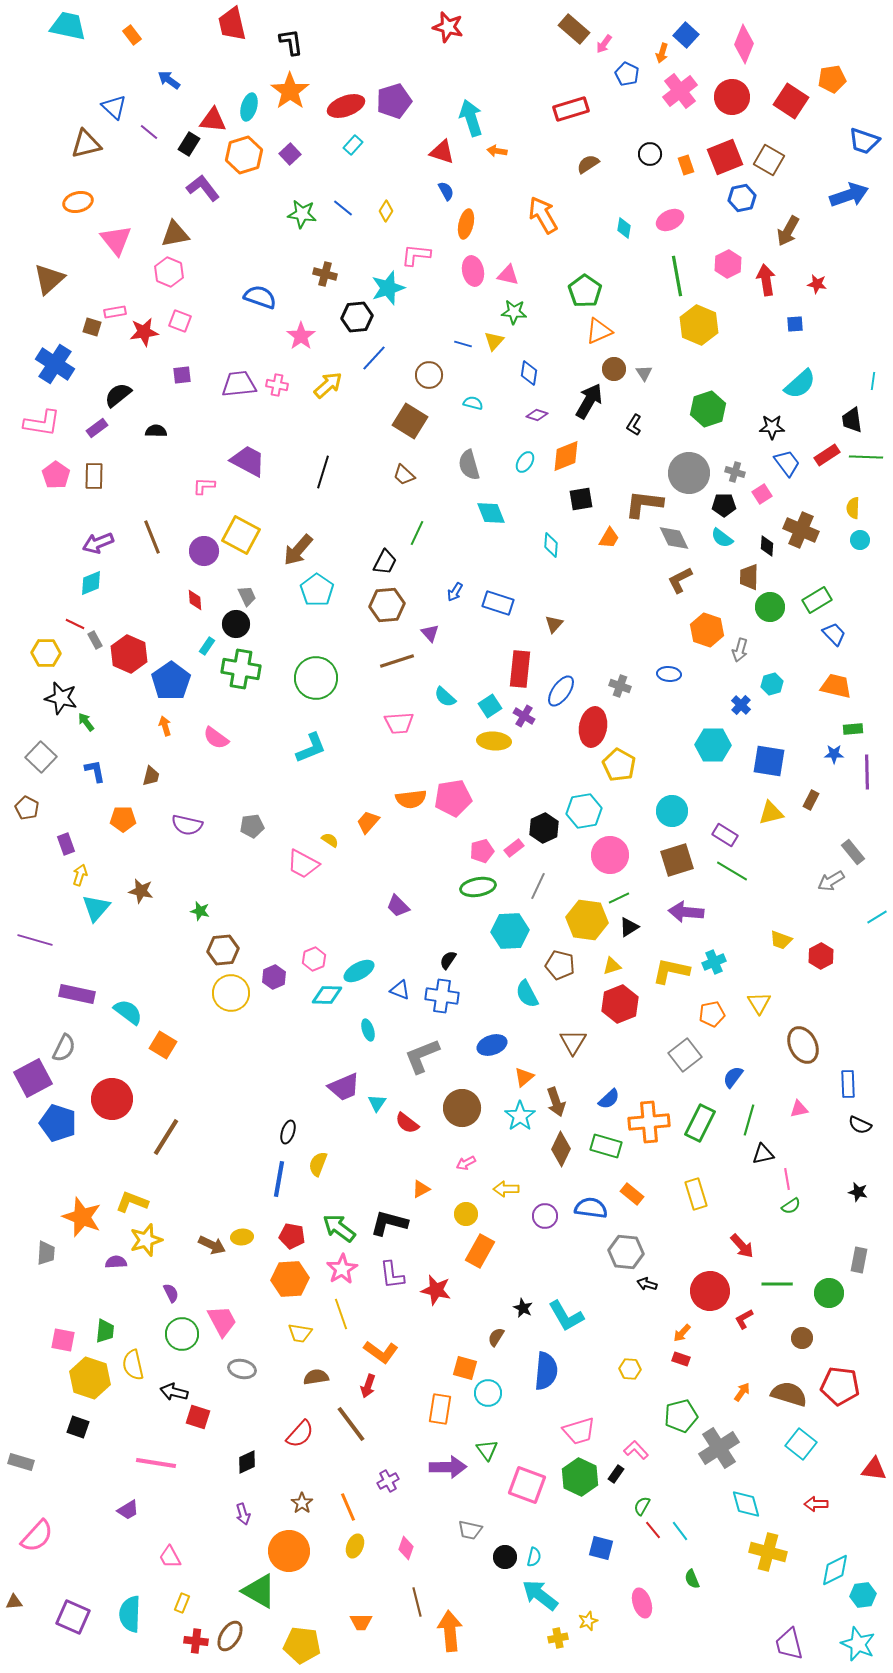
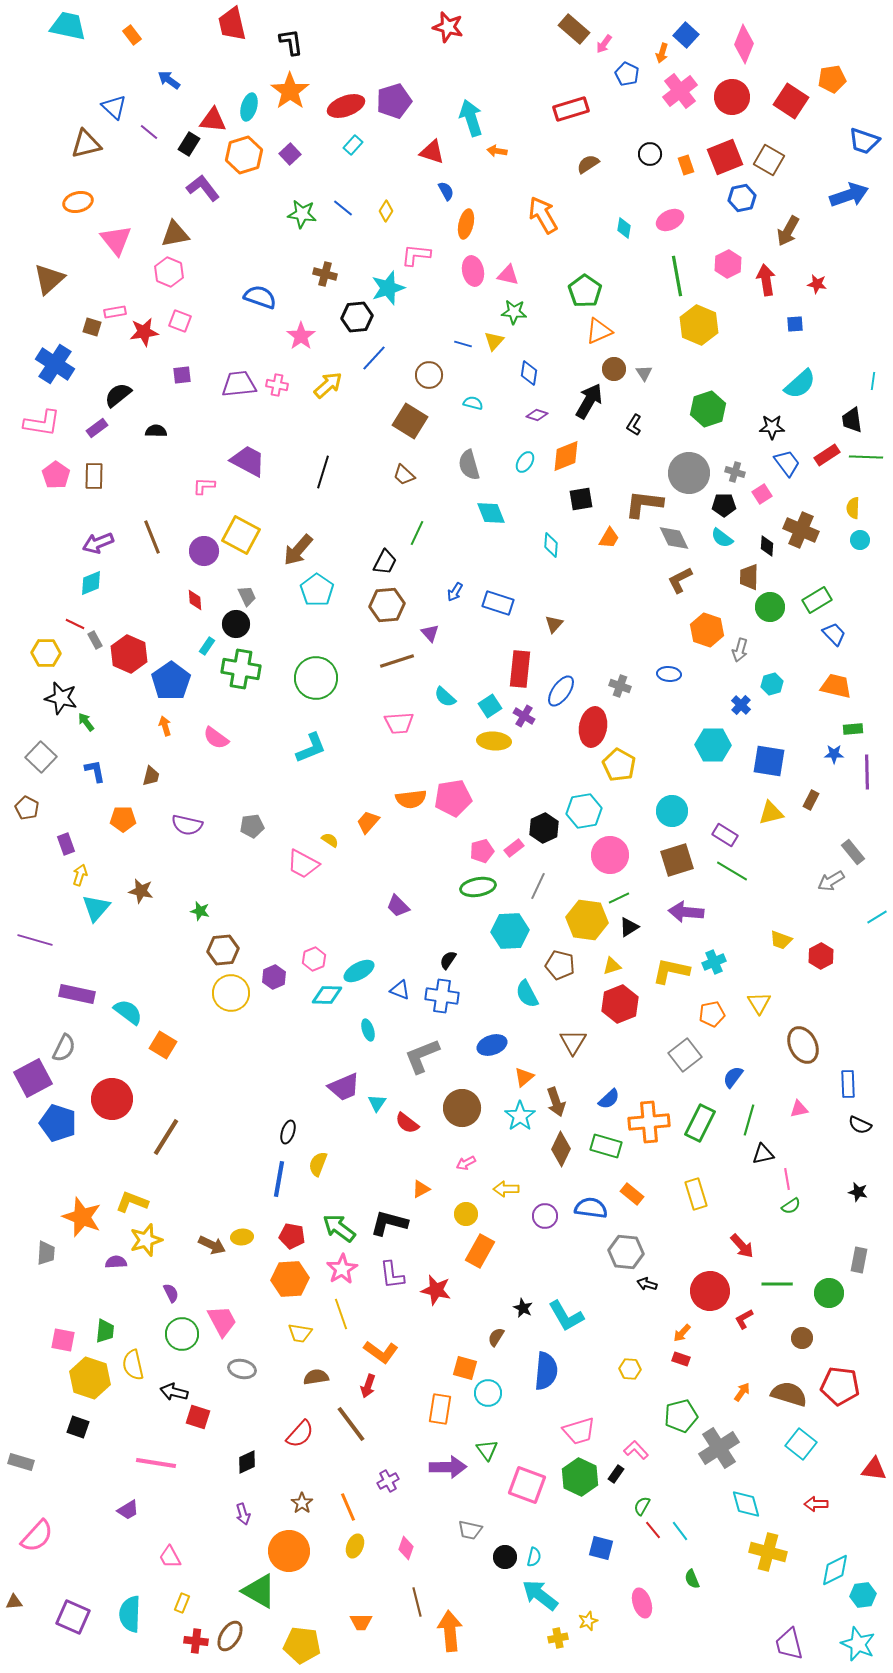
red triangle at (442, 152): moved 10 px left
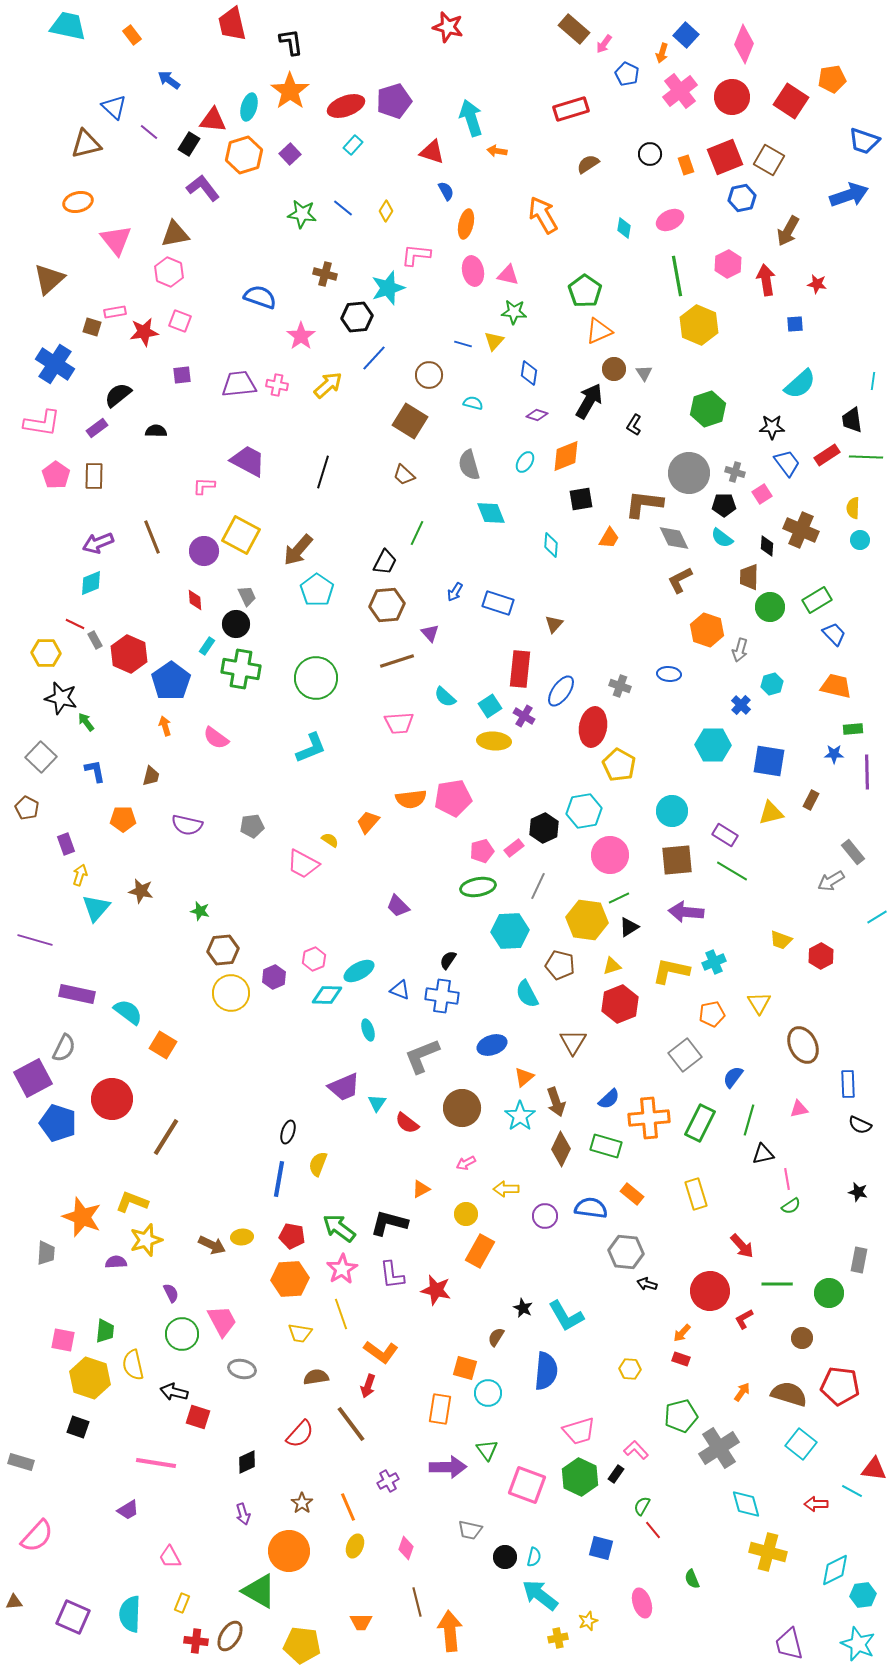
brown square at (677, 860): rotated 12 degrees clockwise
orange cross at (649, 1122): moved 4 px up
cyan line at (680, 1531): moved 172 px right, 40 px up; rotated 25 degrees counterclockwise
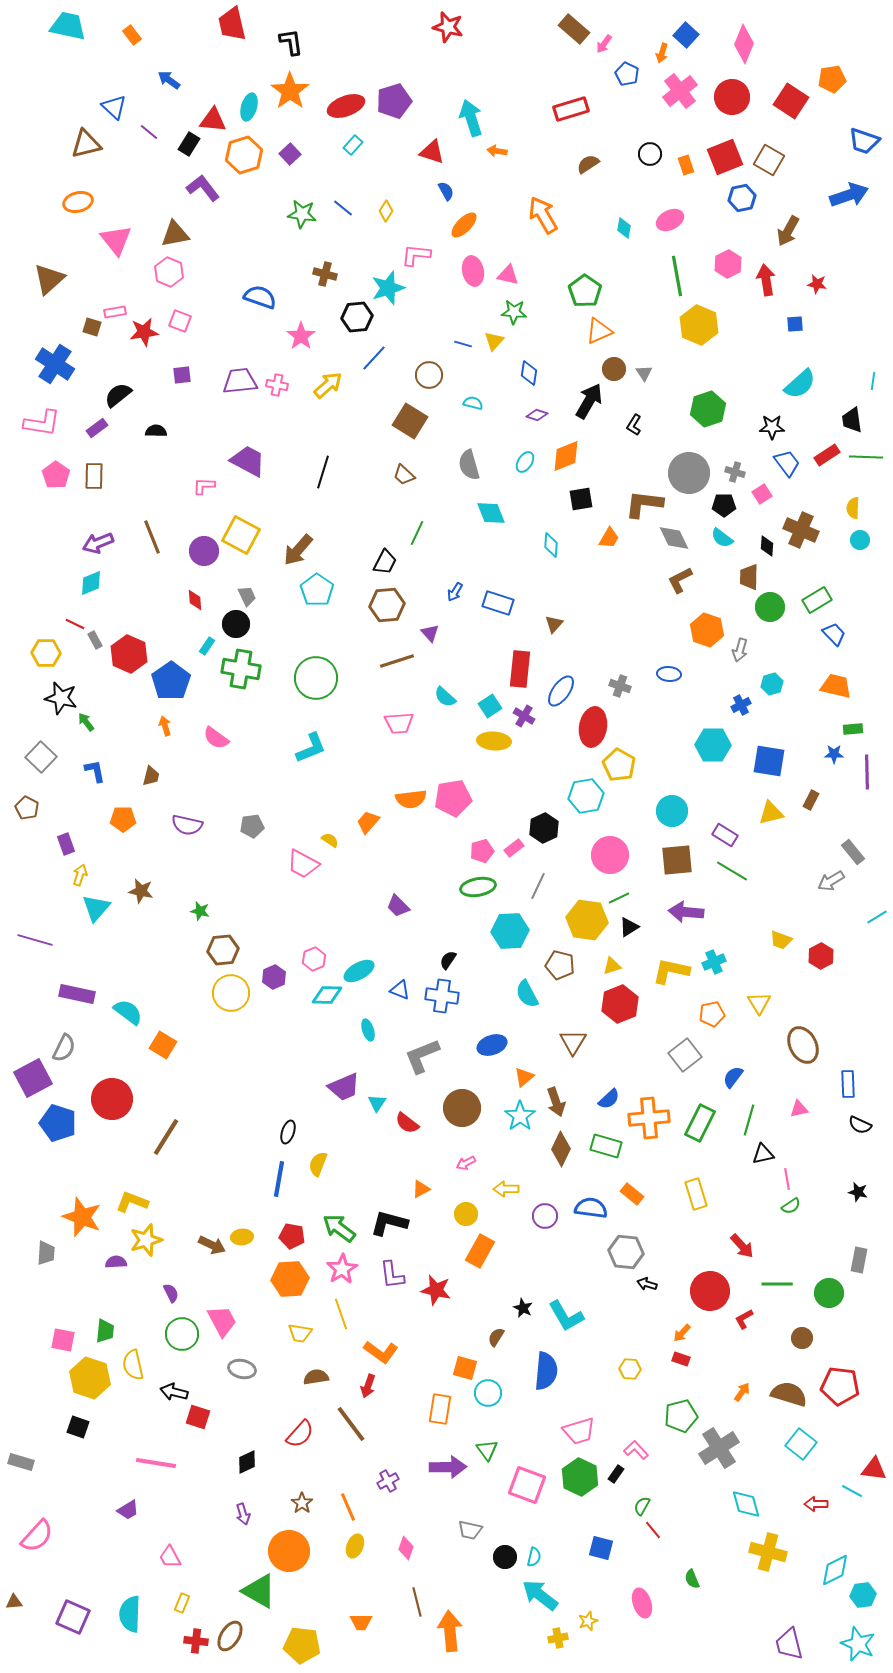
orange ellipse at (466, 224): moved 2 px left, 1 px down; rotated 32 degrees clockwise
purple trapezoid at (239, 384): moved 1 px right, 3 px up
blue cross at (741, 705): rotated 18 degrees clockwise
cyan hexagon at (584, 811): moved 2 px right, 15 px up
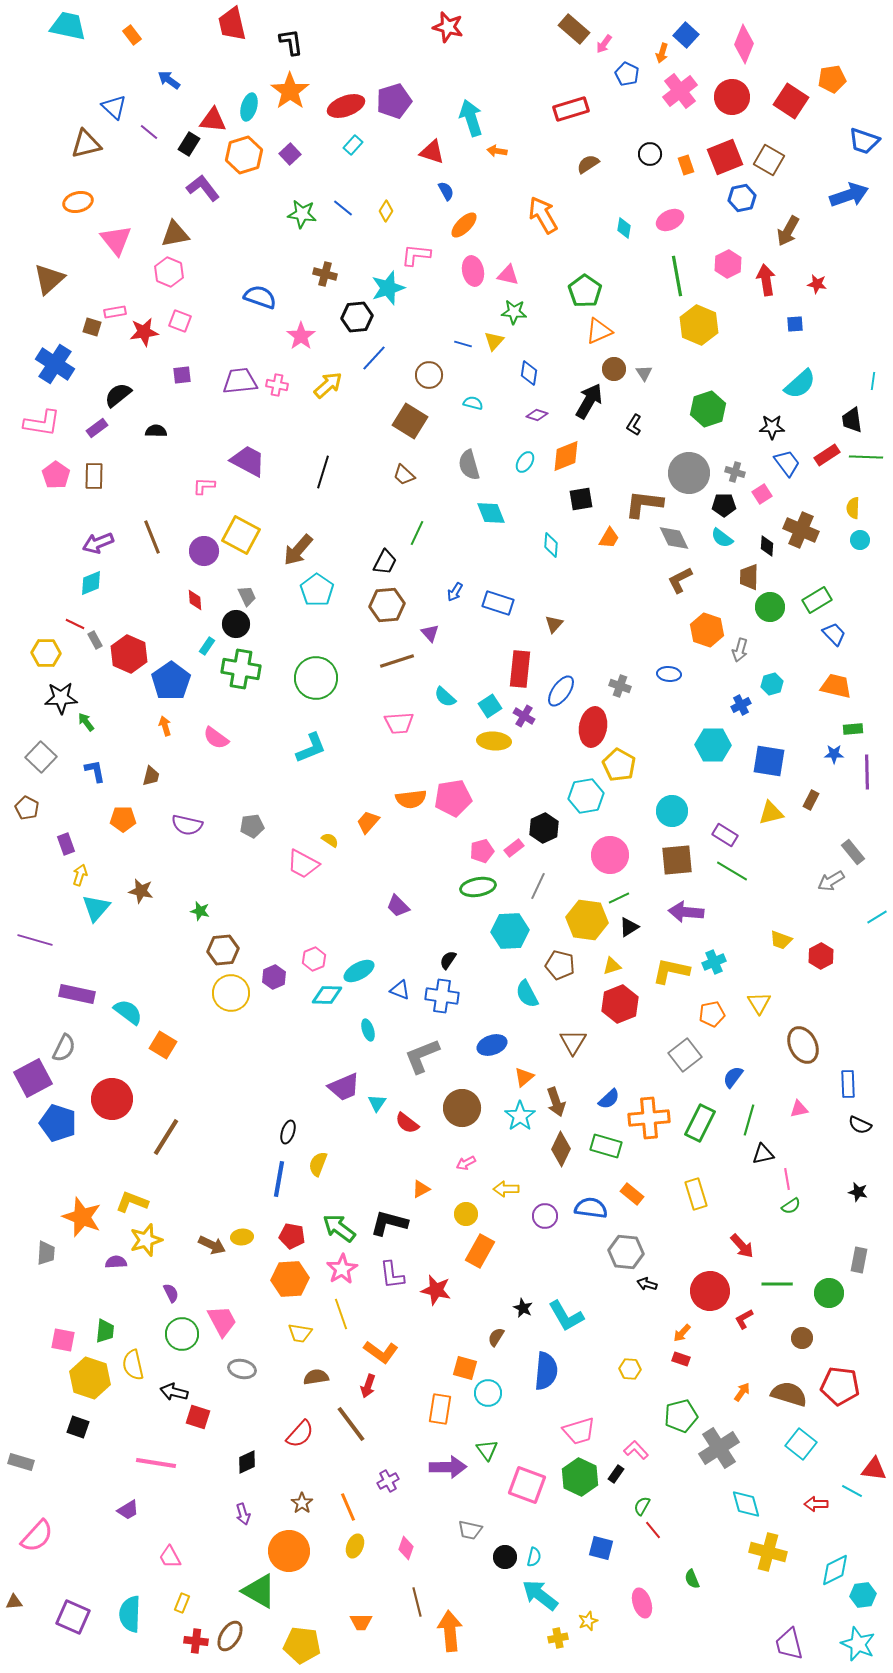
black star at (61, 698): rotated 16 degrees counterclockwise
